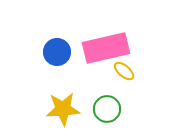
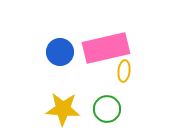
blue circle: moved 3 px right
yellow ellipse: rotated 55 degrees clockwise
yellow star: rotated 8 degrees clockwise
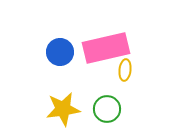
yellow ellipse: moved 1 px right, 1 px up
yellow star: rotated 12 degrees counterclockwise
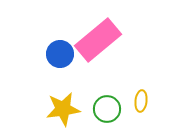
pink rectangle: moved 8 px left, 8 px up; rotated 27 degrees counterclockwise
blue circle: moved 2 px down
yellow ellipse: moved 16 px right, 31 px down
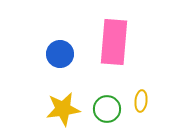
pink rectangle: moved 16 px right, 2 px down; rotated 45 degrees counterclockwise
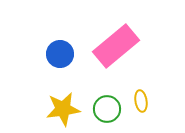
pink rectangle: moved 2 px right, 4 px down; rotated 45 degrees clockwise
yellow ellipse: rotated 15 degrees counterclockwise
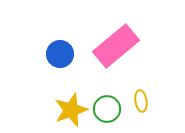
yellow star: moved 8 px right, 1 px down; rotated 12 degrees counterclockwise
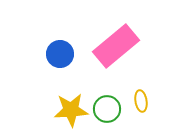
yellow star: rotated 16 degrees clockwise
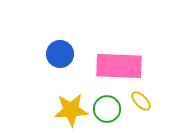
pink rectangle: moved 3 px right, 20 px down; rotated 42 degrees clockwise
yellow ellipse: rotated 35 degrees counterclockwise
